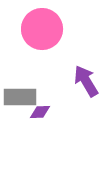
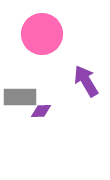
pink circle: moved 5 px down
purple diamond: moved 1 px right, 1 px up
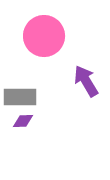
pink circle: moved 2 px right, 2 px down
purple diamond: moved 18 px left, 10 px down
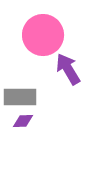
pink circle: moved 1 px left, 1 px up
purple arrow: moved 18 px left, 12 px up
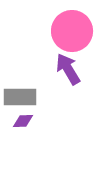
pink circle: moved 29 px right, 4 px up
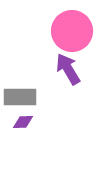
purple diamond: moved 1 px down
